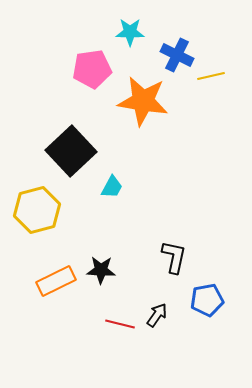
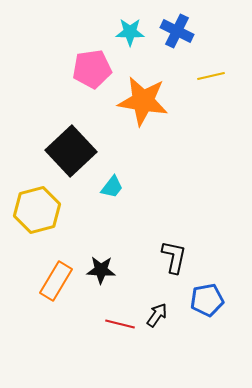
blue cross: moved 24 px up
cyan trapezoid: rotated 10 degrees clockwise
orange rectangle: rotated 33 degrees counterclockwise
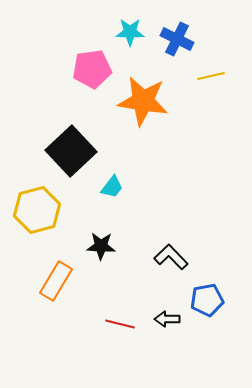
blue cross: moved 8 px down
black L-shape: moved 3 px left; rotated 56 degrees counterclockwise
black star: moved 24 px up
black arrow: moved 10 px right, 4 px down; rotated 125 degrees counterclockwise
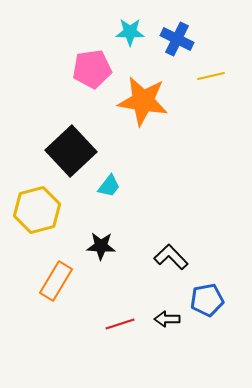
cyan trapezoid: moved 3 px left, 1 px up
red line: rotated 32 degrees counterclockwise
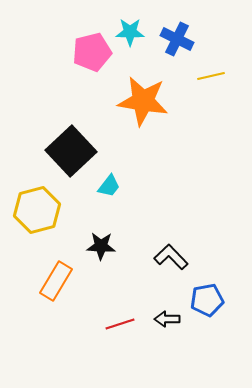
pink pentagon: moved 17 px up; rotated 6 degrees counterclockwise
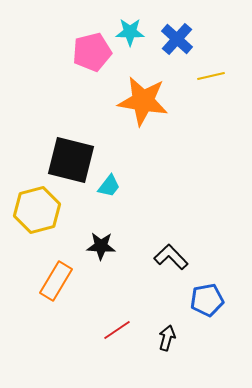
blue cross: rotated 16 degrees clockwise
black square: moved 9 px down; rotated 33 degrees counterclockwise
black arrow: moved 19 px down; rotated 105 degrees clockwise
red line: moved 3 px left, 6 px down; rotated 16 degrees counterclockwise
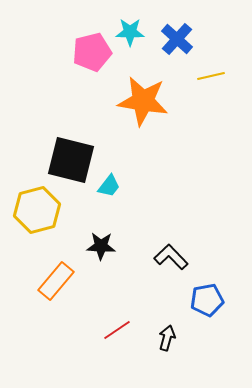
orange rectangle: rotated 9 degrees clockwise
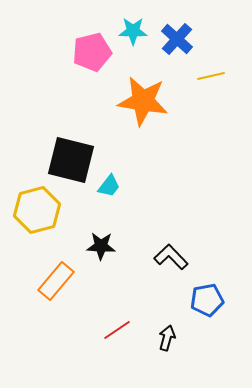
cyan star: moved 3 px right, 1 px up
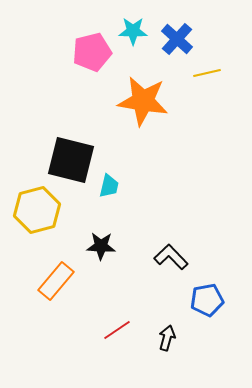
yellow line: moved 4 px left, 3 px up
cyan trapezoid: rotated 25 degrees counterclockwise
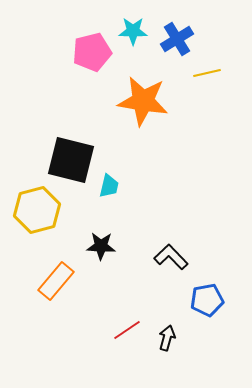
blue cross: rotated 16 degrees clockwise
red line: moved 10 px right
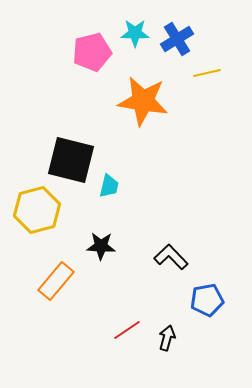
cyan star: moved 2 px right, 2 px down
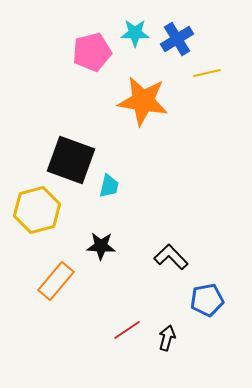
black square: rotated 6 degrees clockwise
